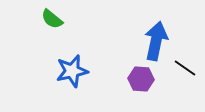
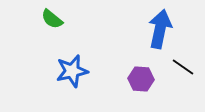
blue arrow: moved 4 px right, 12 px up
black line: moved 2 px left, 1 px up
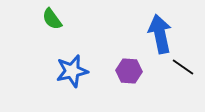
green semicircle: rotated 15 degrees clockwise
blue arrow: moved 5 px down; rotated 24 degrees counterclockwise
purple hexagon: moved 12 px left, 8 px up
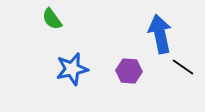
blue star: moved 2 px up
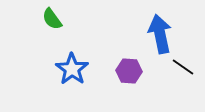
blue star: rotated 24 degrees counterclockwise
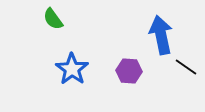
green semicircle: moved 1 px right
blue arrow: moved 1 px right, 1 px down
black line: moved 3 px right
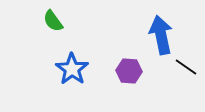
green semicircle: moved 2 px down
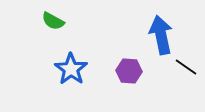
green semicircle: rotated 25 degrees counterclockwise
blue star: moved 1 px left
